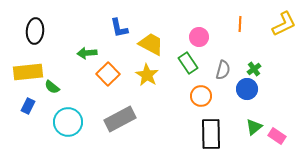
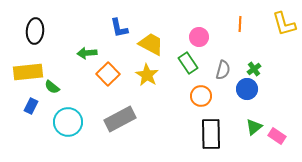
yellow L-shape: rotated 100 degrees clockwise
blue rectangle: moved 3 px right
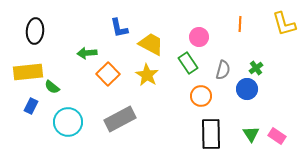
green cross: moved 2 px right, 1 px up
green triangle: moved 3 px left, 7 px down; rotated 24 degrees counterclockwise
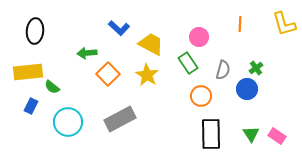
blue L-shape: rotated 35 degrees counterclockwise
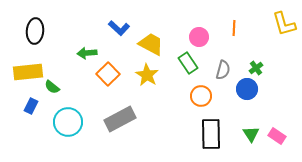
orange line: moved 6 px left, 4 px down
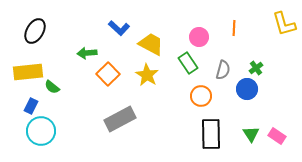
black ellipse: rotated 25 degrees clockwise
cyan circle: moved 27 px left, 9 px down
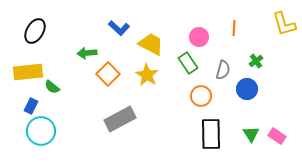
green cross: moved 7 px up
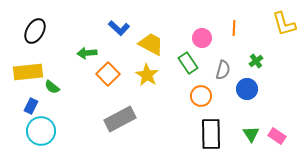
pink circle: moved 3 px right, 1 px down
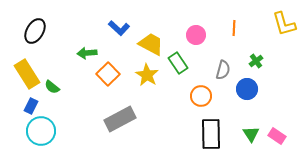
pink circle: moved 6 px left, 3 px up
green rectangle: moved 10 px left
yellow rectangle: moved 1 px left, 2 px down; rotated 64 degrees clockwise
